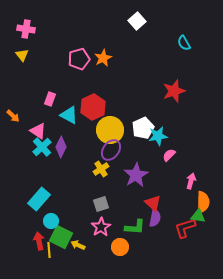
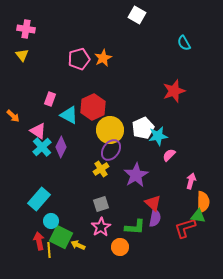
white square: moved 6 px up; rotated 18 degrees counterclockwise
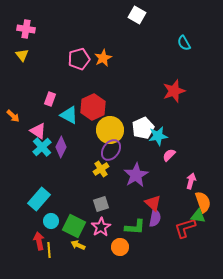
orange semicircle: rotated 20 degrees counterclockwise
green square: moved 13 px right, 11 px up
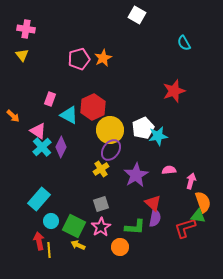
pink semicircle: moved 15 px down; rotated 40 degrees clockwise
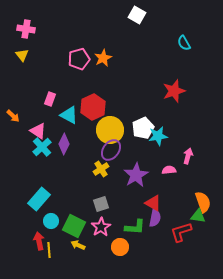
purple diamond: moved 3 px right, 3 px up
pink arrow: moved 3 px left, 25 px up
red triangle: rotated 12 degrees counterclockwise
red L-shape: moved 4 px left, 4 px down
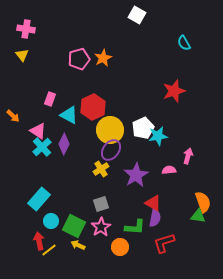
red L-shape: moved 17 px left, 11 px down
yellow line: rotated 56 degrees clockwise
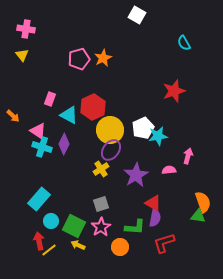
cyan cross: rotated 30 degrees counterclockwise
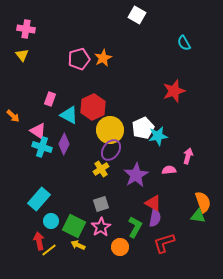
green L-shape: rotated 65 degrees counterclockwise
